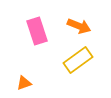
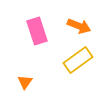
orange triangle: moved 1 px right, 1 px up; rotated 35 degrees counterclockwise
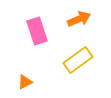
orange arrow: moved 7 px up; rotated 45 degrees counterclockwise
orange triangle: rotated 28 degrees clockwise
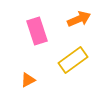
yellow rectangle: moved 5 px left
orange triangle: moved 3 px right, 2 px up
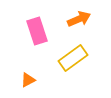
yellow rectangle: moved 2 px up
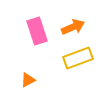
orange arrow: moved 6 px left, 8 px down
yellow rectangle: moved 5 px right; rotated 16 degrees clockwise
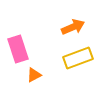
pink rectangle: moved 19 px left, 18 px down
orange triangle: moved 6 px right, 5 px up
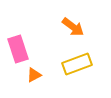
orange arrow: rotated 60 degrees clockwise
yellow rectangle: moved 1 px left, 6 px down
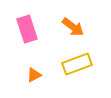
pink rectangle: moved 9 px right, 20 px up
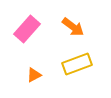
pink rectangle: rotated 60 degrees clockwise
